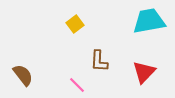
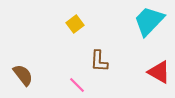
cyan trapezoid: rotated 36 degrees counterclockwise
red triangle: moved 15 px right; rotated 45 degrees counterclockwise
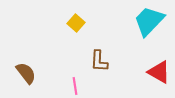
yellow square: moved 1 px right, 1 px up; rotated 12 degrees counterclockwise
brown semicircle: moved 3 px right, 2 px up
pink line: moved 2 px left, 1 px down; rotated 36 degrees clockwise
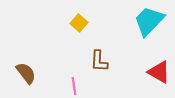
yellow square: moved 3 px right
pink line: moved 1 px left
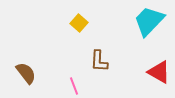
pink line: rotated 12 degrees counterclockwise
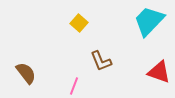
brown L-shape: moved 2 px right; rotated 25 degrees counterclockwise
red triangle: rotated 10 degrees counterclockwise
pink line: rotated 42 degrees clockwise
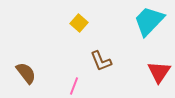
red triangle: rotated 45 degrees clockwise
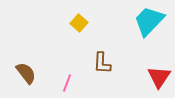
brown L-shape: moved 1 px right, 2 px down; rotated 25 degrees clockwise
red triangle: moved 5 px down
pink line: moved 7 px left, 3 px up
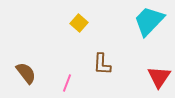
brown L-shape: moved 1 px down
